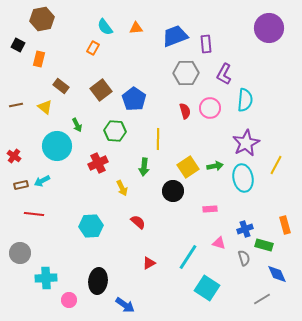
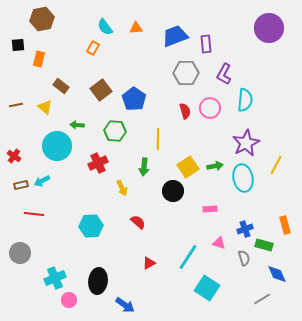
black square at (18, 45): rotated 32 degrees counterclockwise
green arrow at (77, 125): rotated 120 degrees clockwise
cyan cross at (46, 278): moved 9 px right; rotated 20 degrees counterclockwise
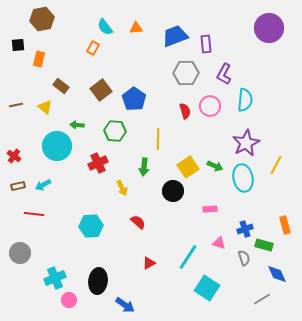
pink circle at (210, 108): moved 2 px up
green arrow at (215, 166): rotated 35 degrees clockwise
cyan arrow at (42, 181): moved 1 px right, 4 px down
brown rectangle at (21, 185): moved 3 px left, 1 px down
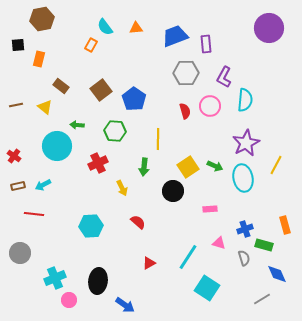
orange rectangle at (93, 48): moved 2 px left, 3 px up
purple L-shape at (224, 74): moved 3 px down
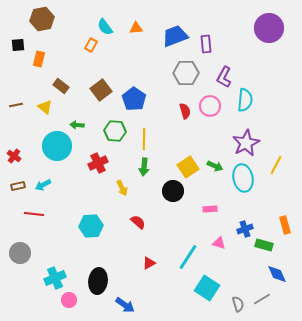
yellow line at (158, 139): moved 14 px left
gray semicircle at (244, 258): moved 6 px left, 46 px down
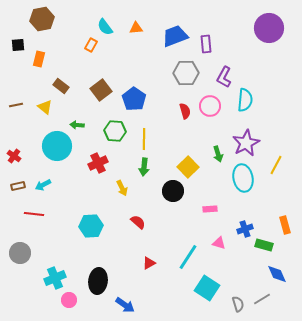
green arrow at (215, 166): moved 3 px right, 12 px up; rotated 49 degrees clockwise
yellow square at (188, 167): rotated 10 degrees counterclockwise
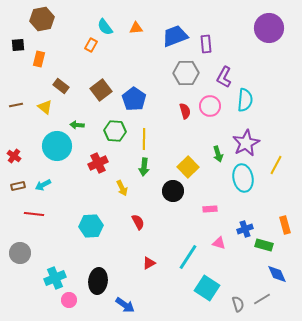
red semicircle at (138, 222): rotated 21 degrees clockwise
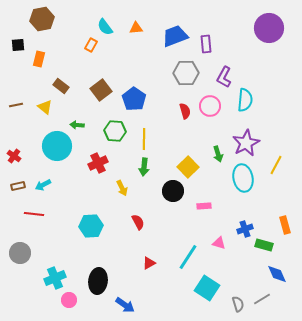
pink rectangle at (210, 209): moved 6 px left, 3 px up
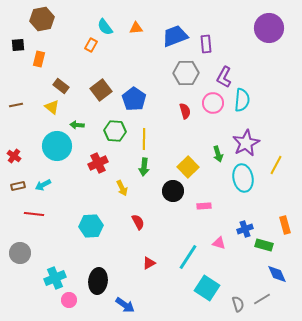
cyan semicircle at (245, 100): moved 3 px left
pink circle at (210, 106): moved 3 px right, 3 px up
yellow triangle at (45, 107): moved 7 px right
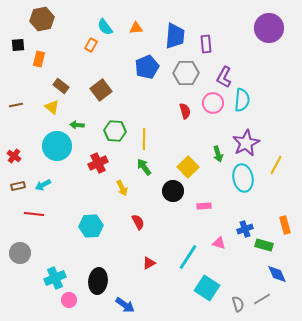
blue trapezoid at (175, 36): rotated 116 degrees clockwise
blue pentagon at (134, 99): moved 13 px right, 32 px up; rotated 15 degrees clockwise
green arrow at (144, 167): rotated 138 degrees clockwise
